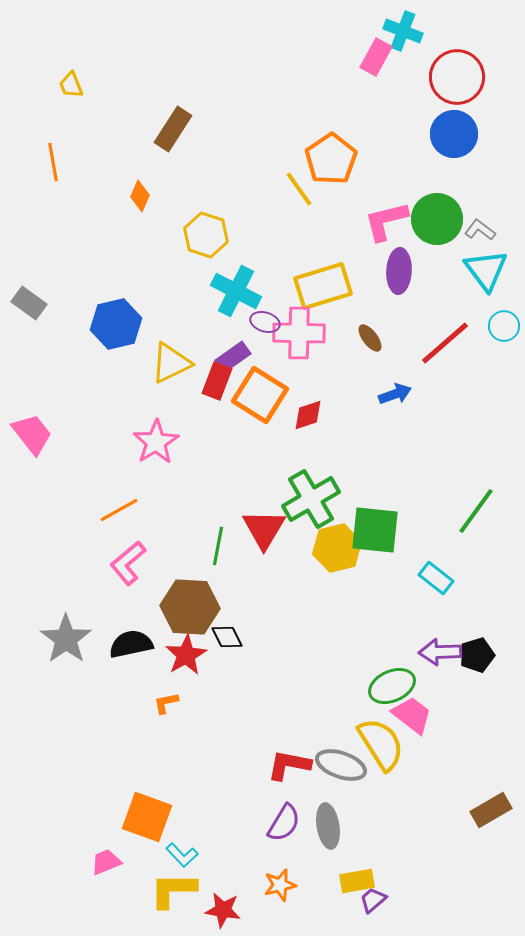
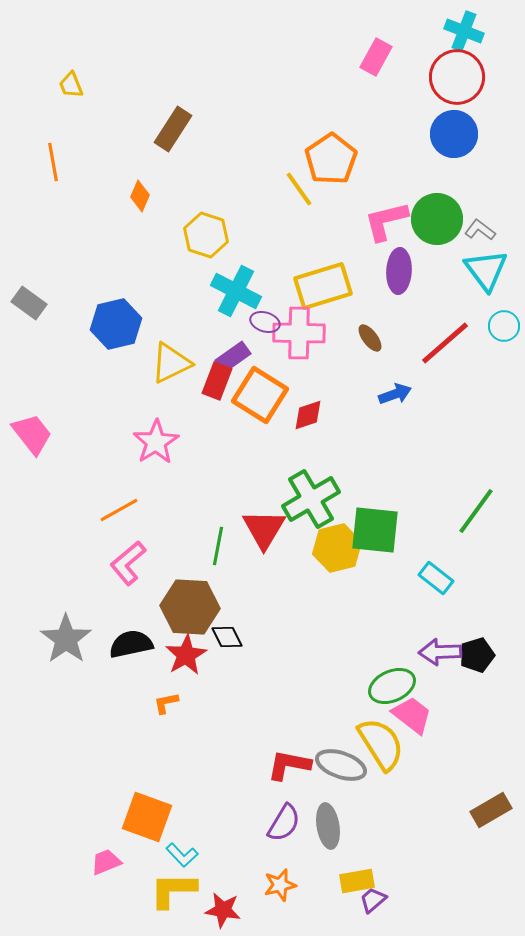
cyan cross at (403, 31): moved 61 px right
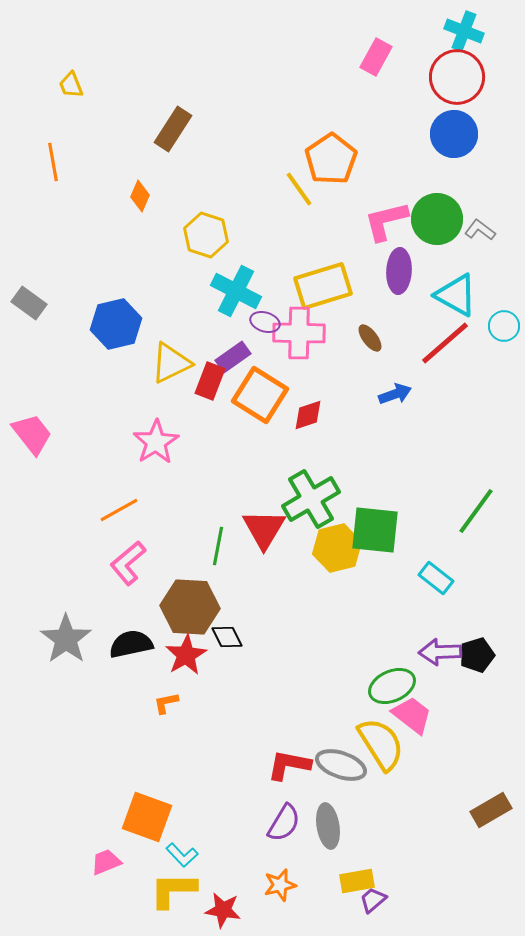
cyan triangle at (486, 270): moved 30 px left, 25 px down; rotated 24 degrees counterclockwise
red rectangle at (217, 381): moved 7 px left
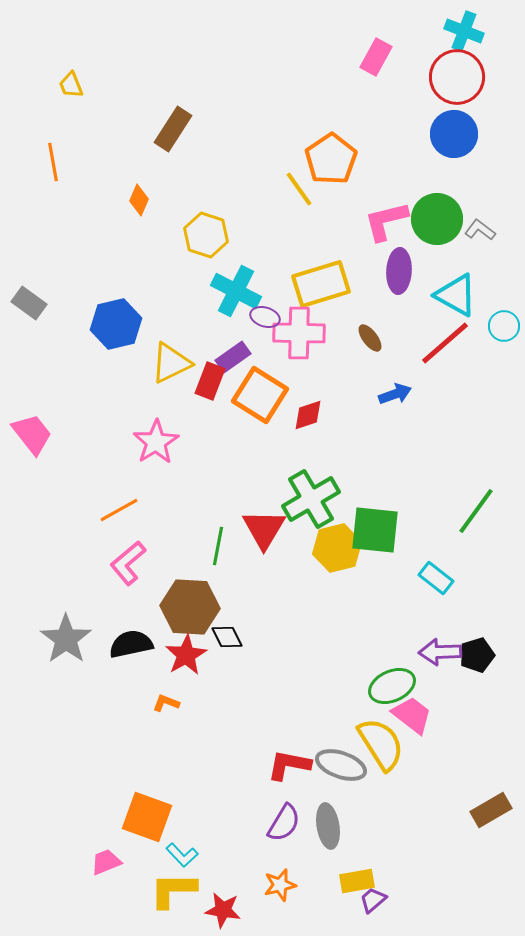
orange diamond at (140, 196): moved 1 px left, 4 px down
yellow rectangle at (323, 286): moved 2 px left, 2 px up
purple ellipse at (265, 322): moved 5 px up
orange L-shape at (166, 703): rotated 32 degrees clockwise
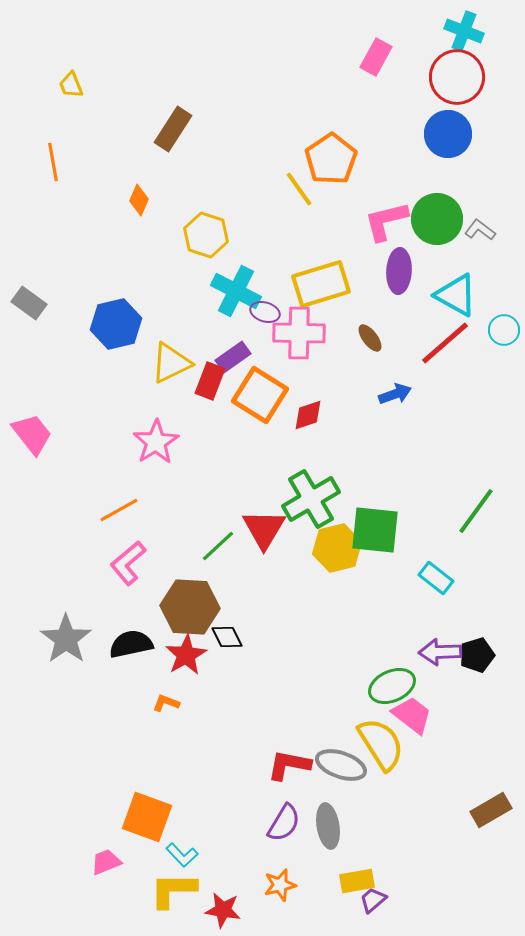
blue circle at (454, 134): moved 6 px left
purple ellipse at (265, 317): moved 5 px up
cyan circle at (504, 326): moved 4 px down
green line at (218, 546): rotated 36 degrees clockwise
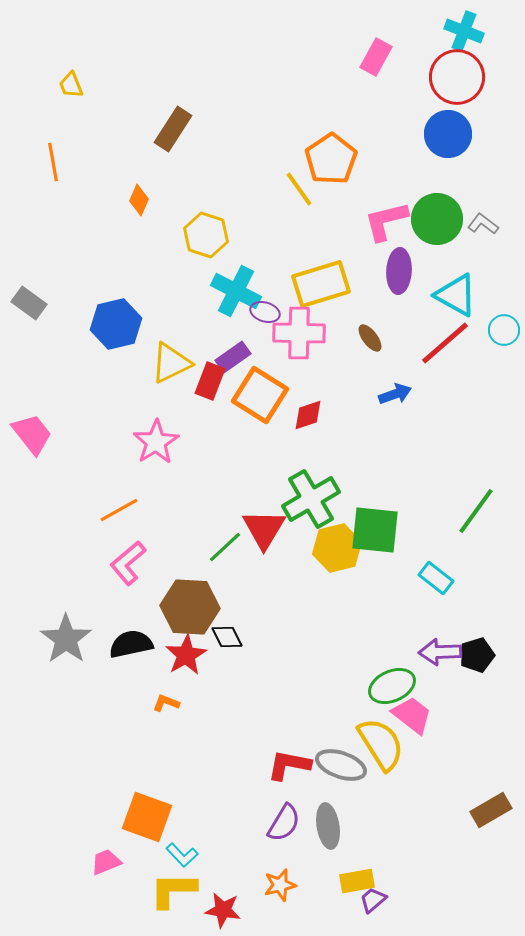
gray L-shape at (480, 230): moved 3 px right, 6 px up
green line at (218, 546): moved 7 px right, 1 px down
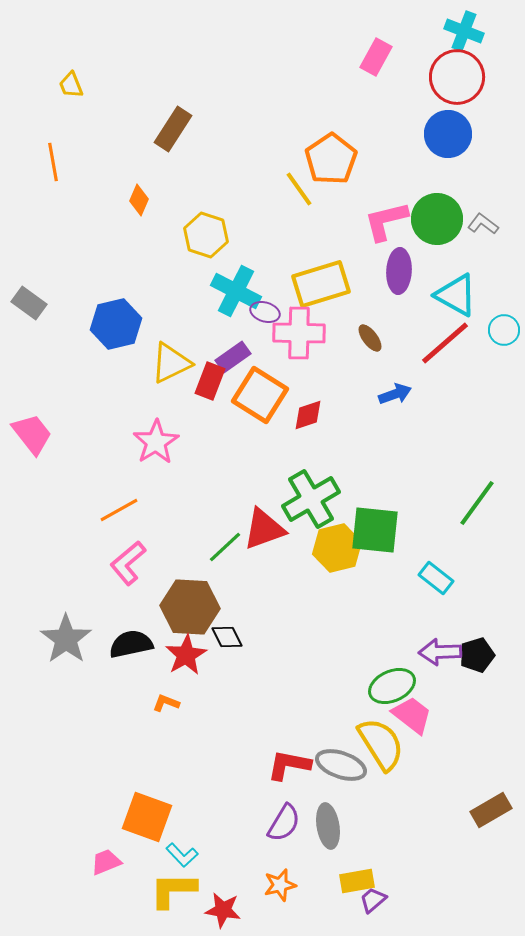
green line at (476, 511): moved 1 px right, 8 px up
red triangle at (264, 529): rotated 39 degrees clockwise
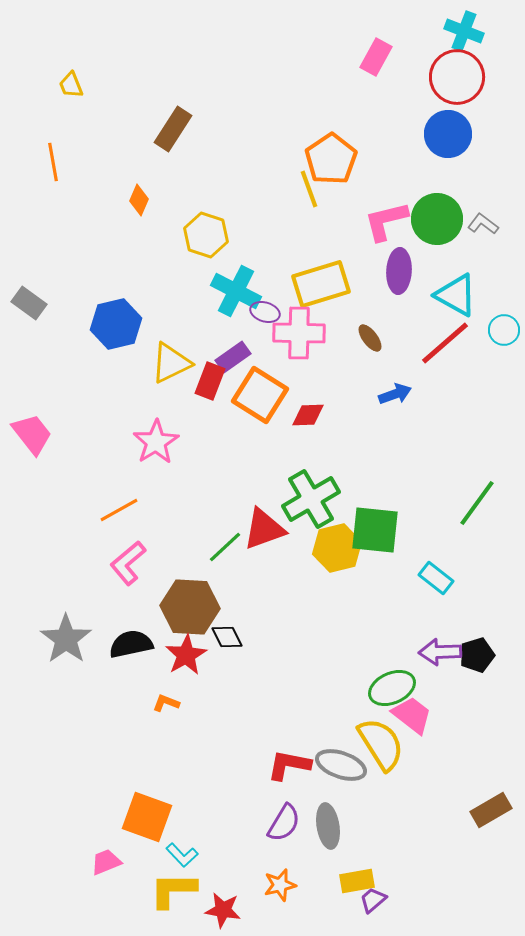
yellow line at (299, 189): moved 10 px right; rotated 15 degrees clockwise
red diamond at (308, 415): rotated 16 degrees clockwise
green ellipse at (392, 686): moved 2 px down
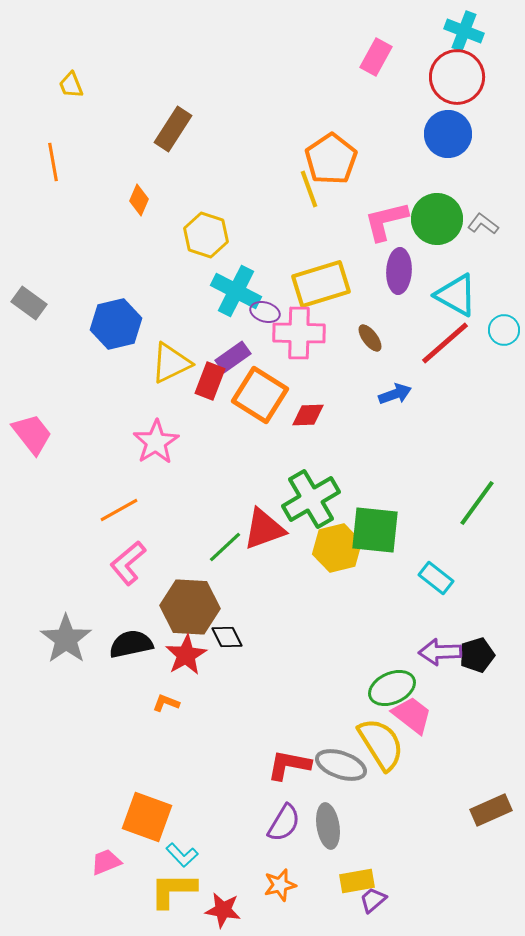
brown rectangle at (491, 810): rotated 6 degrees clockwise
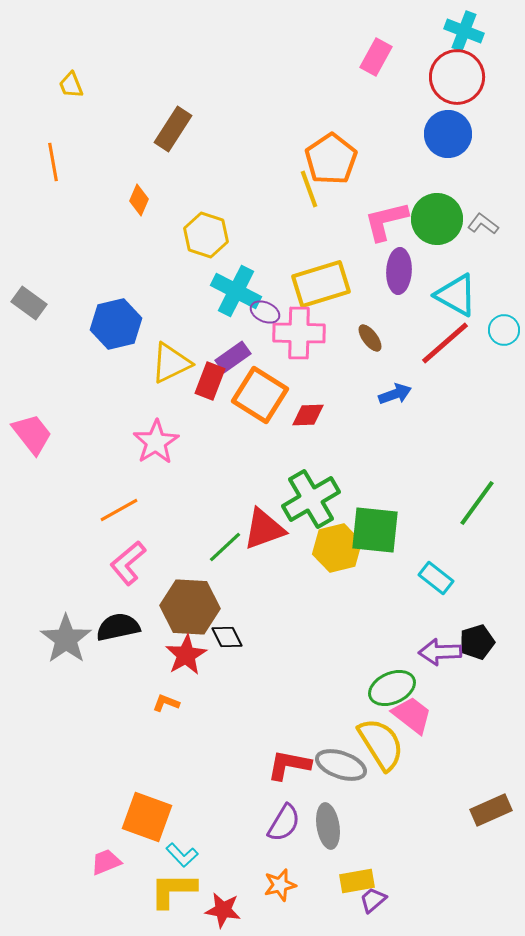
purple ellipse at (265, 312): rotated 8 degrees clockwise
black semicircle at (131, 644): moved 13 px left, 17 px up
black pentagon at (477, 655): moved 13 px up
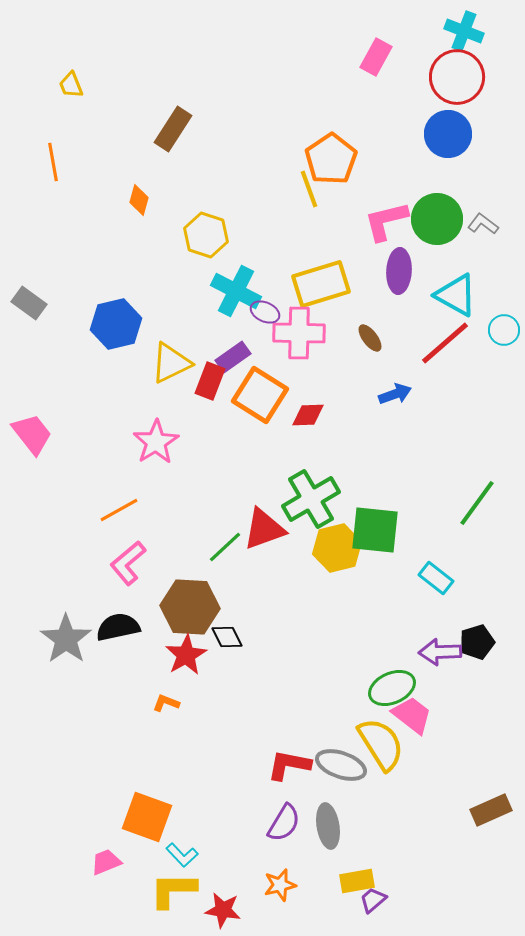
orange diamond at (139, 200): rotated 8 degrees counterclockwise
